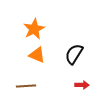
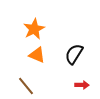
brown line: rotated 54 degrees clockwise
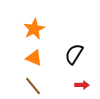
orange triangle: moved 3 px left, 3 px down
brown line: moved 7 px right
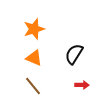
orange star: rotated 10 degrees clockwise
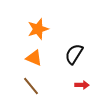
orange star: moved 4 px right
brown line: moved 2 px left
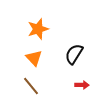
orange triangle: rotated 24 degrees clockwise
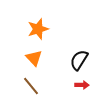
black semicircle: moved 5 px right, 6 px down
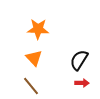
orange star: rotated 20 degrees clockwise
red arrow: moved 2 px up
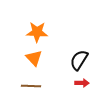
orange star: moved 1 px left, 3 px down
brown line: rotated 48 degrees counterclockwise
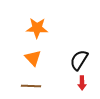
orange star: moved 4 px up
orange triangle: moved 1 px left
red arrow: rotated 88 degrees clockwise
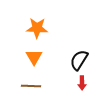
orange triangle: moved 1 px right, 1 px up; rotated 12 degrees clockwise
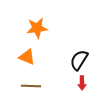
orange star: rotated 10 degrees counterclockwise
orange triangle: moved 7 px left; rotated 36 degrees counterclockwise
